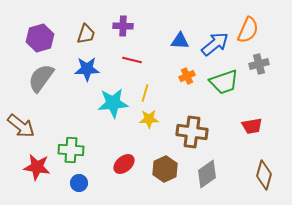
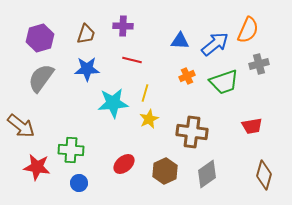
yellow star: rotated 24 degrees counterclockwise
brown hexagon: moved 2 px down
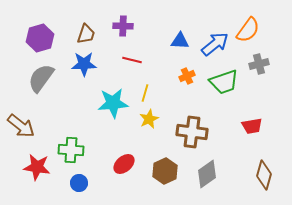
orange semicircle: rotated 12 degrees clockwise
blue star: moved 3 px left, 5 px up
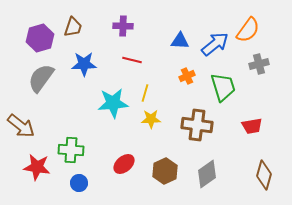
brown trapezoid: moved 13 px left, 7 px up
green trapezoid: moved 1 px left, 5 px down; rotated 88 degrees counterclockwise
yellow star: moved 2 px right; rotated 24 degrees clockwise
brown cross: moved 5 px right, 7 px up
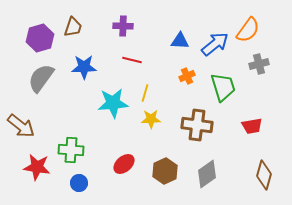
blue star: moved 3 px down
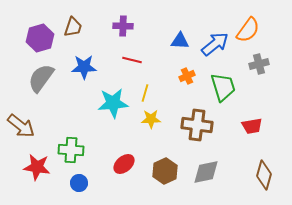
gray diamond: moved 1 px left, 2 px up; rotated 24 degrees clockwise
